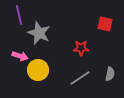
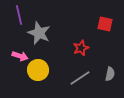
red star: rotated 21 degrees counterclockwise
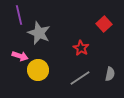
red square: moved 1 px left; rotated 35 degrees clockwise
red star: rotated 21 degrees counterclockwise
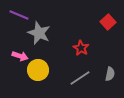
purple line: rotated 54 degrees counterclockwise
red square: moved 4 px right, 2 px up
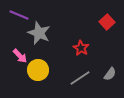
red square: moved 1 px left
pink arrow: rotated 28 degrees clockwise
gray semicircle: rotated 24 degrees clockwise
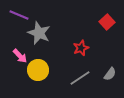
red star: rotated 21 degrees clockwise
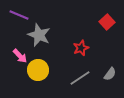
gray star: moved 2 px down
